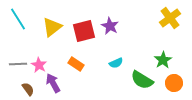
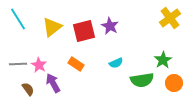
green semicircle: rotated 40 degrees counterclockwise
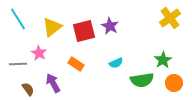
pink star: moved 12 px up
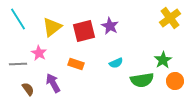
orange rectangle: rotated 14 degrees counterclockwise
orange circle: moved 1 px right, 2 px up
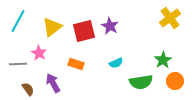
cyan line: moved 2 px down; rotated 60 degrees clockwise
green semicircle: moved 1 px left, 2 px down
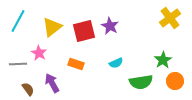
purple arrow: moved 1 px left
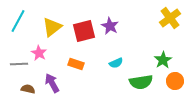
gray line: moved 1 px right
brown semicircle: rotated 40 degrees counterclockwise
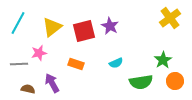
cyan line: moved 2 px down
pink star: rotated 28 degrees clockwise
